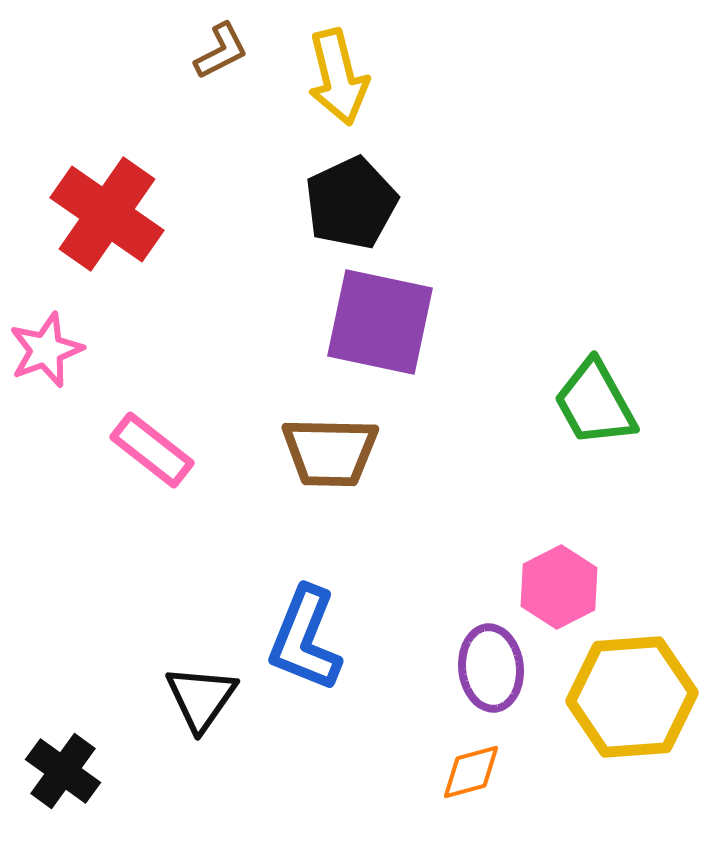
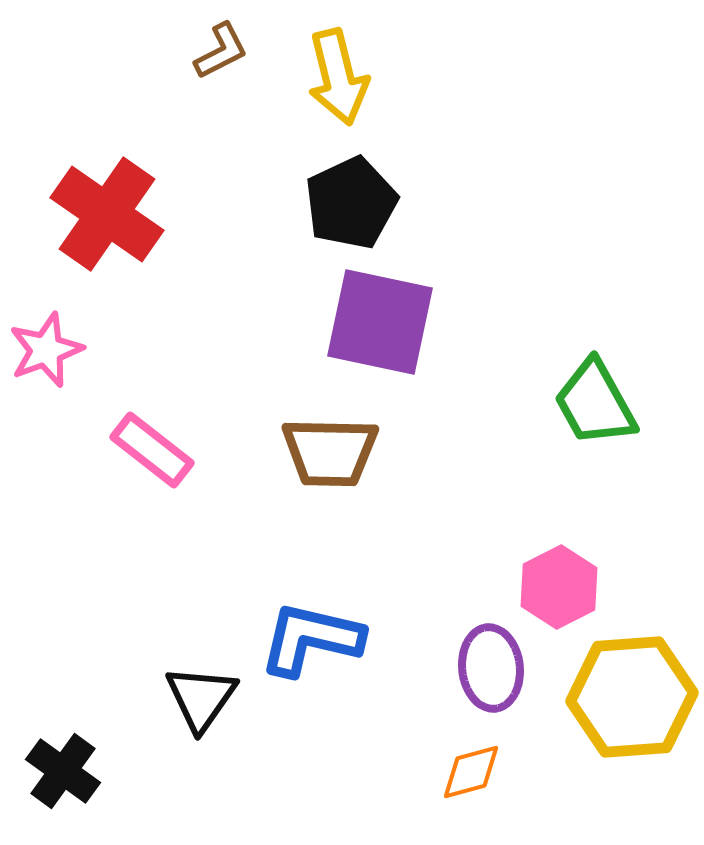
blue L-shape: moved 6 px right; rotated 81 degrees clockwise
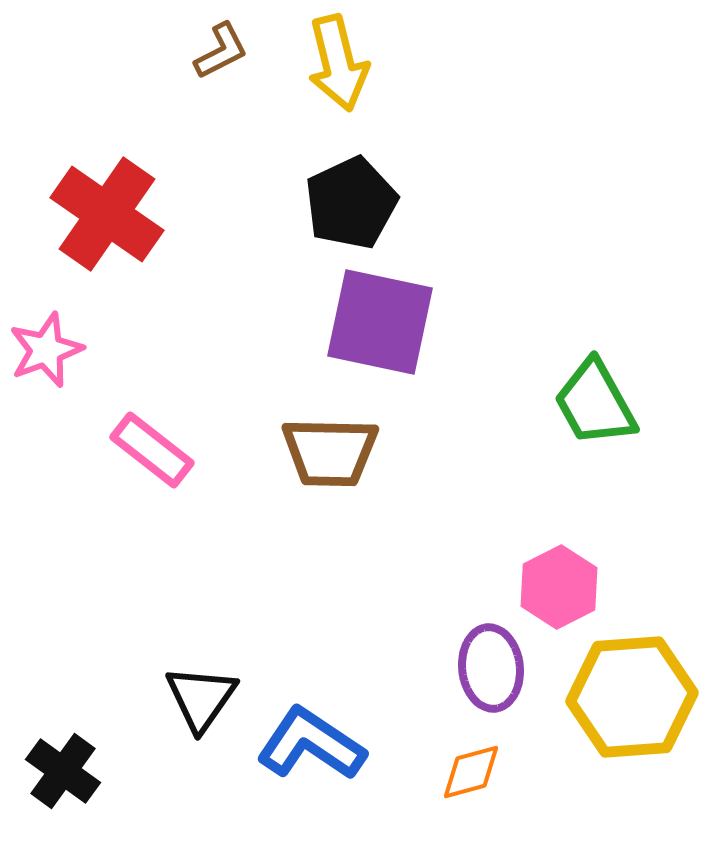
yellow arrow: moved 14 px up
blue L-shape: moved 105 px down; rotated 21 degrees clockwise
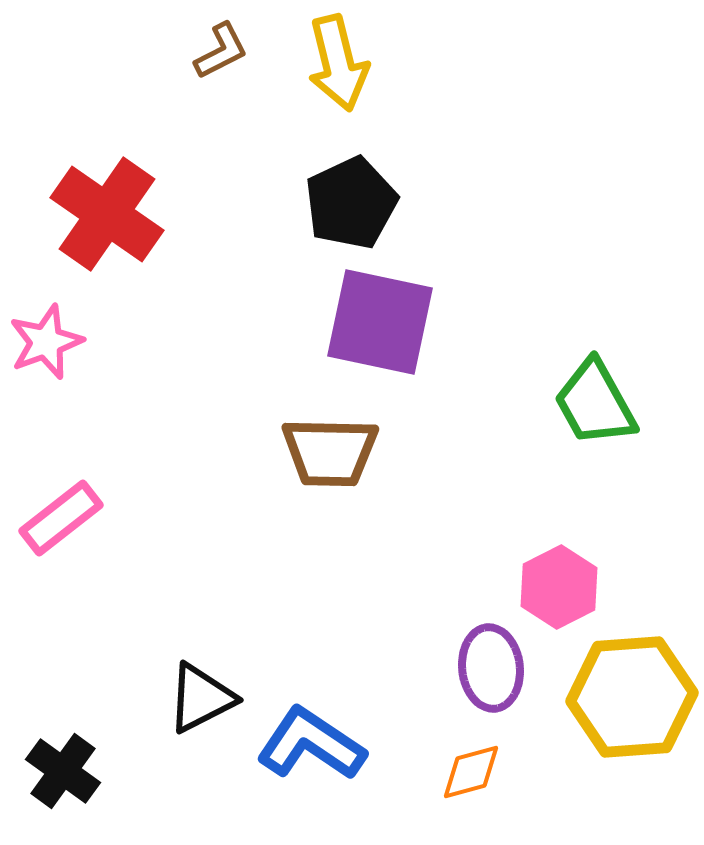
pink star: moved 8 px up
pink rectangle: moved 91 px left, 68 px down; rotated 76 degrees counterclockwise
black triangle: rotated 28 degrees clockwise
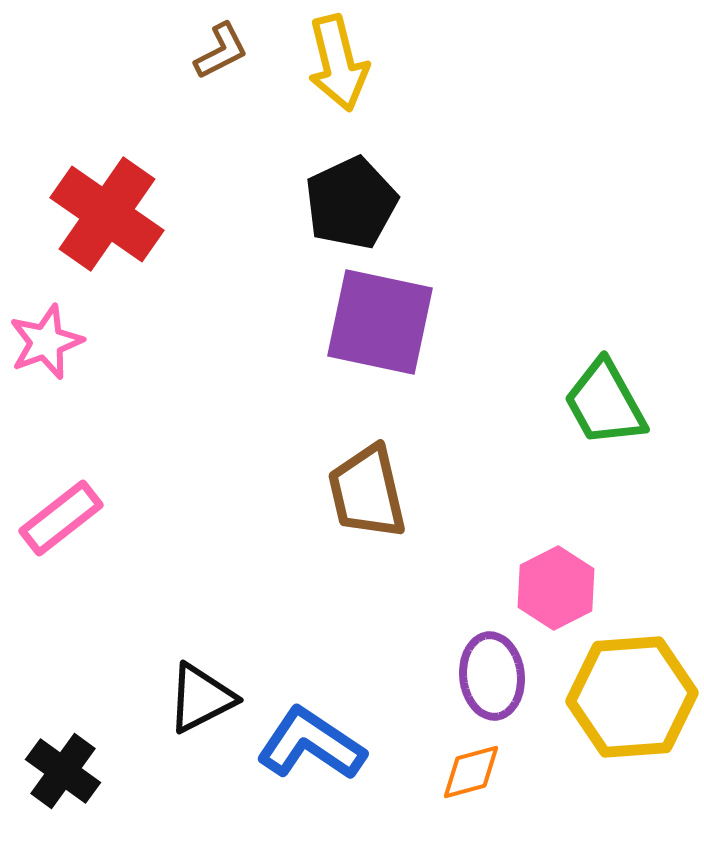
green trapezoid: moved 10 px right
brown trapezoid: moved 37 px right, 40 px down; rotated 76 degrees clockwise
pink hexagon: moved 3 px left, 1 px down
purple ellipse: moved 1 px right, 8 px down
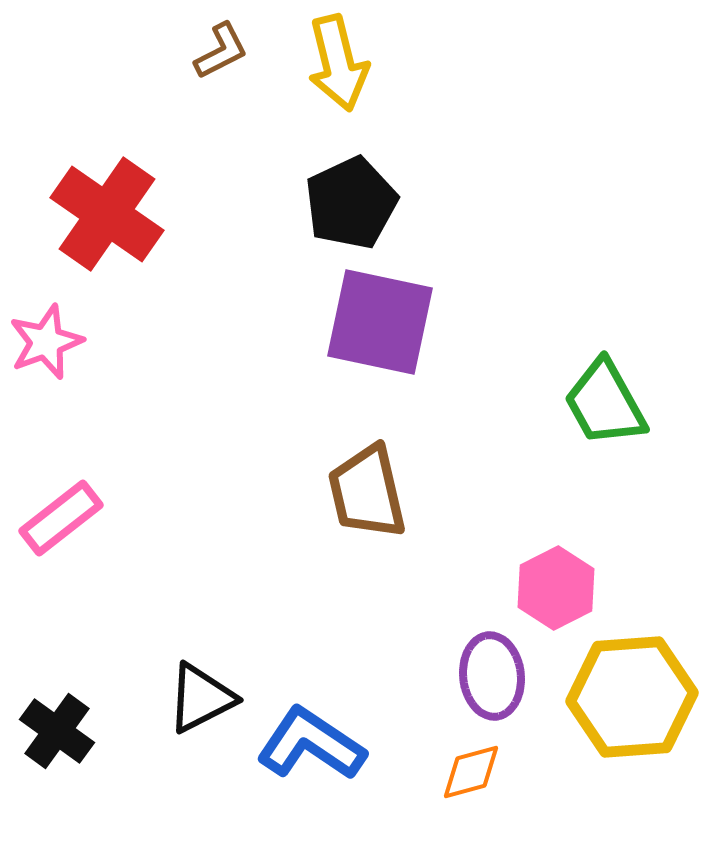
black cross: moved 6 px left, 40 px up
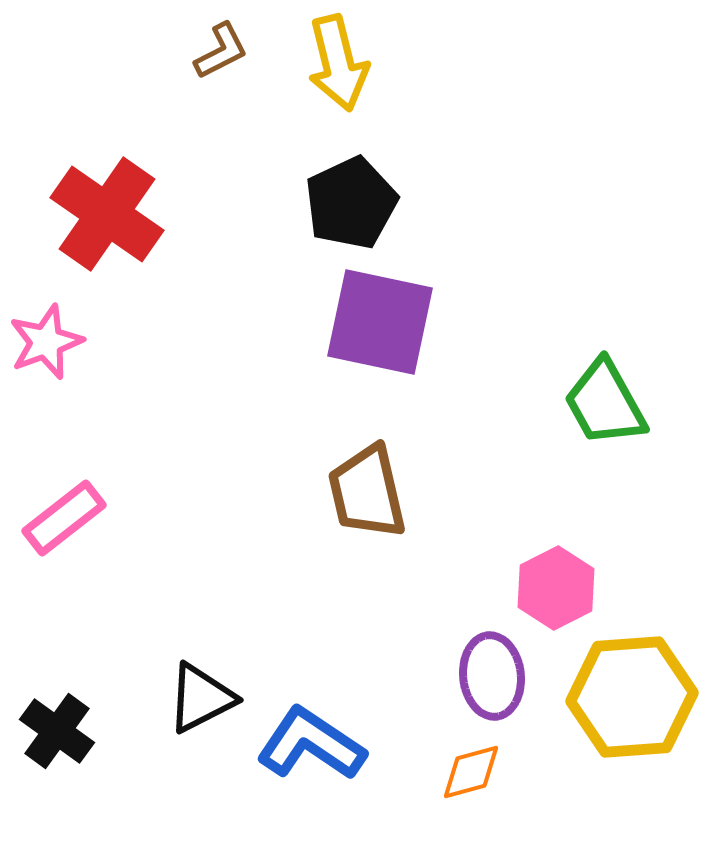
pink rectangle: moved 3 px right
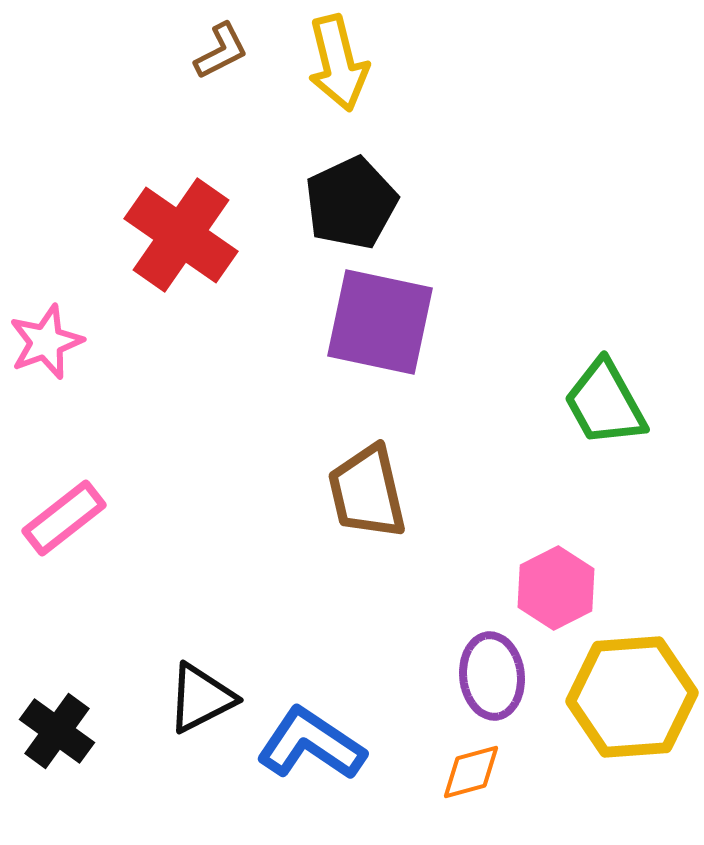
red cross: moved 74 px right, 21 px down
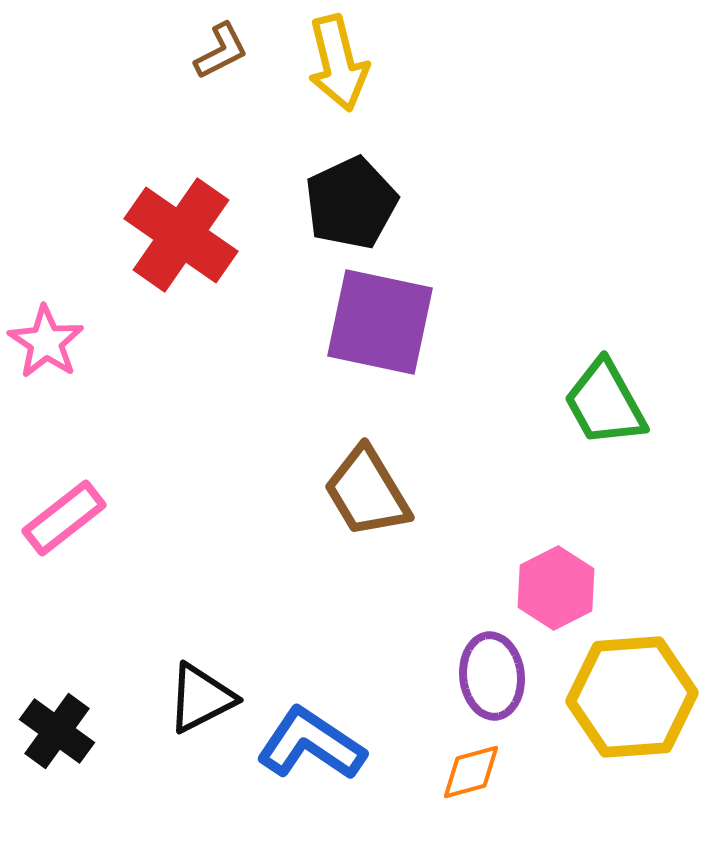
pink star: rotated 18 degrees counterclockwise
brown trapezoid: rotated 18 degrees counterclockwise
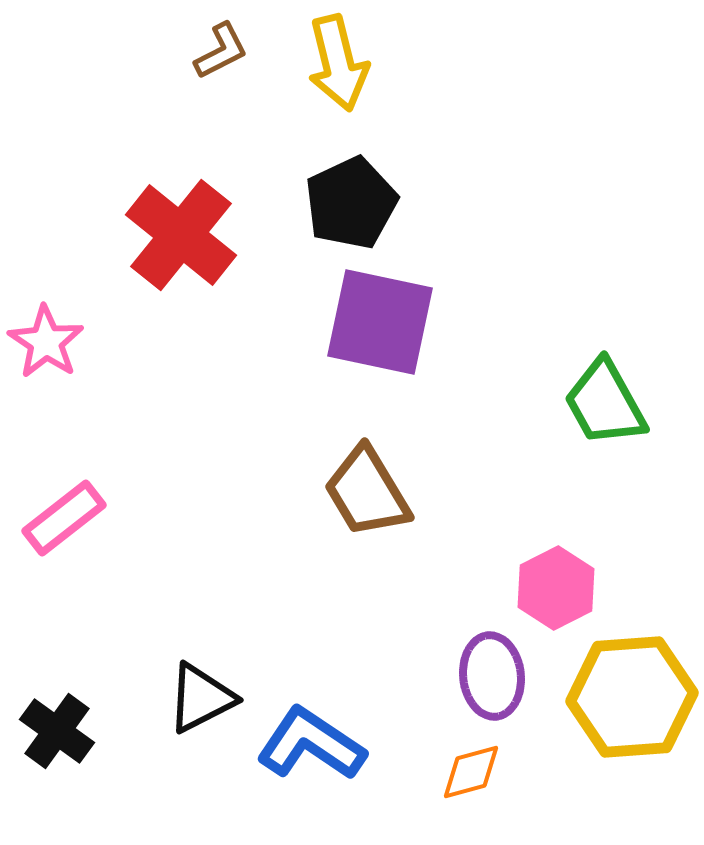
red cross: rotated 4 degrees clockwise
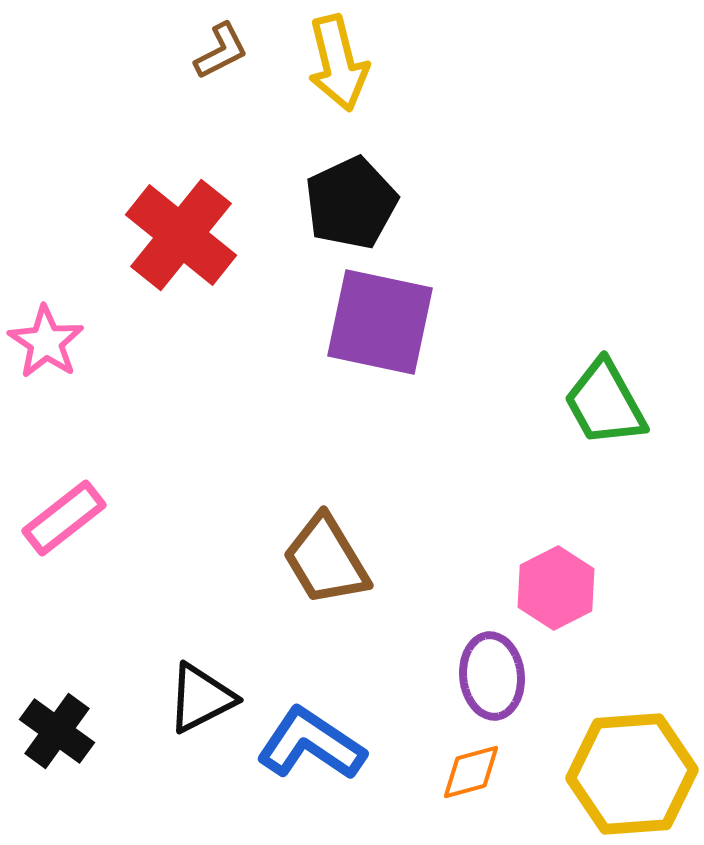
brown trapezoid: moved 41 px left, 68 px down
yellow hexagon: moved 77 px down
